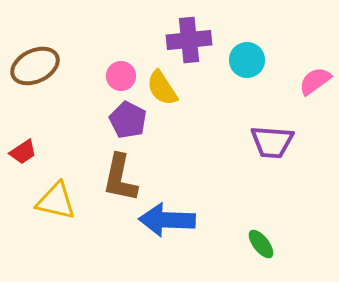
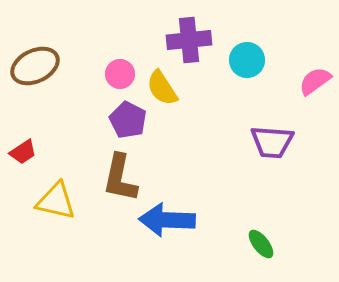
pink circle: moved 1 px left, 2 px up
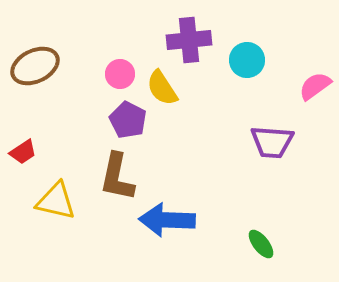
pink semicircle: moved 5 px down
brown L-shape: moved 3 px left, 1 px up
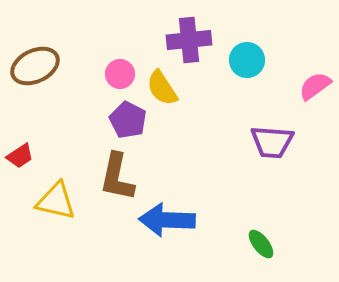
red trapezoid: moved 3 px left, 4 px down
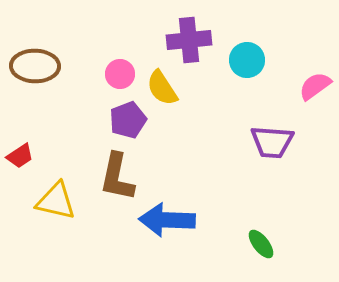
brown ellipse: rotated 27 degrees clockwise
purple pentagon: rotated 24 degrees clockwise
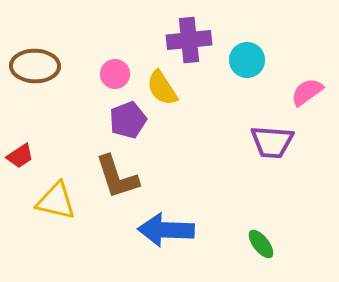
pink circle: moved 5 px left
pink semicircle: moved 8 px left, 6 px down
brown L-shape: rotated 30 degrees counterclockwise
blue arrow: moved 1 px left, 10 px down
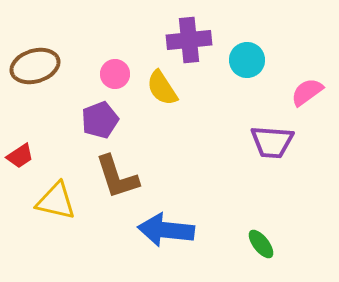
brown ellipse: rotated 18 degrees counterclockwise
purple pentagon: moved 28 px left
blue arrow: rotated 4 degrees clockwise
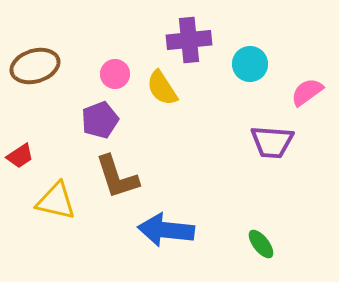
cyan circle: moved 3 px right, 4 px down
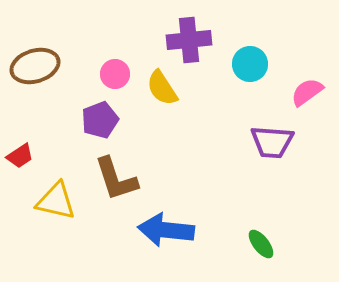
brown L-shape: moved 1 px left, 2 px down
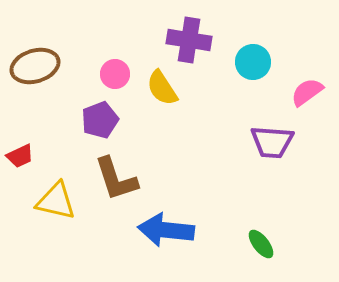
purple cross: rotated 15 degrees clockwise
cyan circle: moved 3 px right, 2 px up
red trapezoid: rotated 8 degrees clockwise
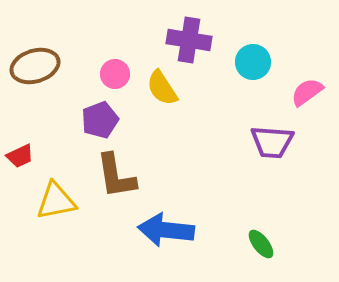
brown L-shape: moved 3 px up; rotated 9 degrees clockwise
yellow triangle: rotated 24 degrees counterclockwise
